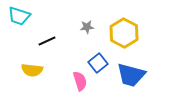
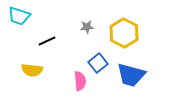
pink semicircle: rotated 12 degrees clockwise
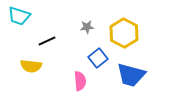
blue square: moved 5 px up
yellow semicircle: moved 1 px left, 4 px up
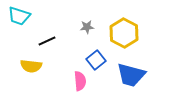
blue square: moved 2 px left, 2 px down
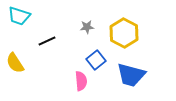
yellow semicircle: moved 16 px left, 3 px up; rotated 50 degrees clockwise
pink semicircle: moved 1 px right
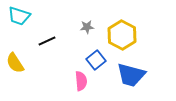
yellow hexagon: moved 2 px left, 2 px down
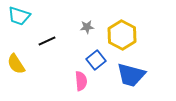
yellow semicircle: moved 1 px right, 1 px down
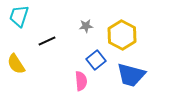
cyan trapezoid: rotated 90 degrees clockwise
gray star: moved 1 px left, 1 px up
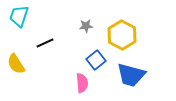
black line: moved 2 px left, 2 px down
pink semicircle: moved 1 px right, 2 px down
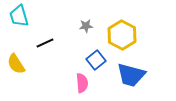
cyan trapezoid: rotated 35 degrees counterclockwise
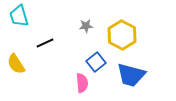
blue square: moved 2 px down
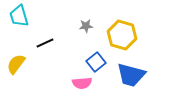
yellow hexagon: rotated 12 degrees counterclockwise
yellow semicircle: rotated 70 degrees clockwise
pink semicircle: rotated 90 degrees clockwise
